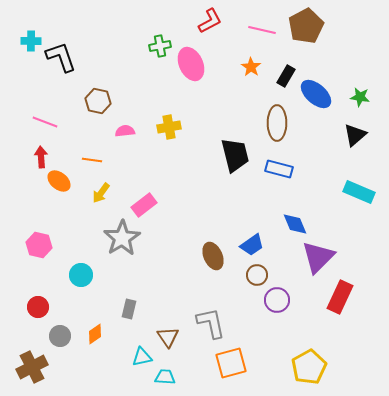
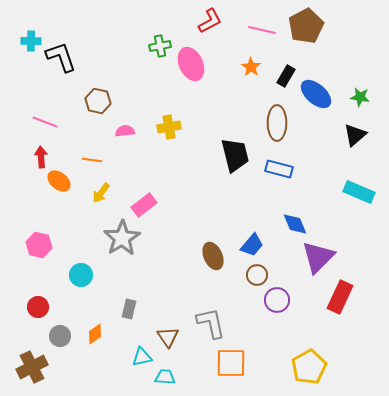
blue trapezoid at (252, 245): rotated 15 degrees counterclockwise
orange square at (231, 363): rotated 16 degrees clockwise
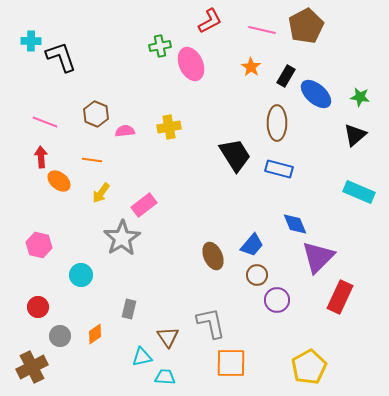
brown hexagon at (98, 101): moved 2 px left, 13 px down; rotated 10 degrees clockwise
black trapezoid at (235, 155): rotated 18 degrees counterclockwise
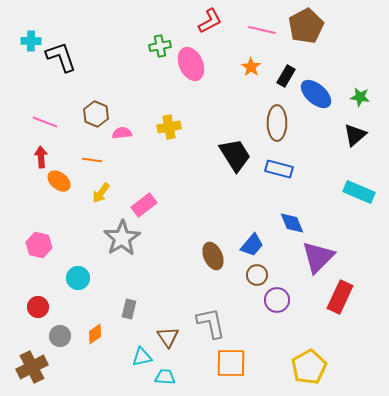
pink semicircle at (125, 131): moved 3 px left, 2 px down
blue diamond at (295, 224): moved 3 px left, 1 px up
cyan circle at (81, 275): moved 3 px left, 3 px down
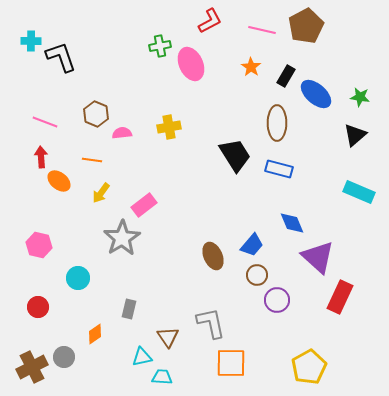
purple triangle at (318, 257): rotated 33 degrees counterclockwise
gray circle at (60, 336): moved 4 px right, 21 px down
cyan trapezoid at (165, 377): moved 3 px left
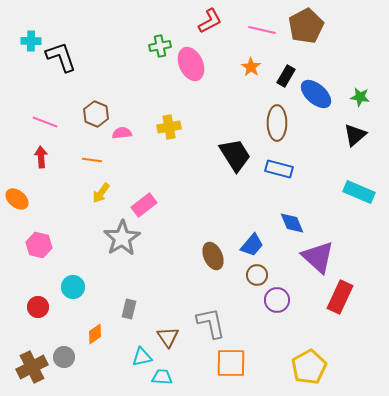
orange ellipse at (59, 181): moved 42 px left, 18 px down
cyan circle at (78, 278): moved 5 px left, 9 px down
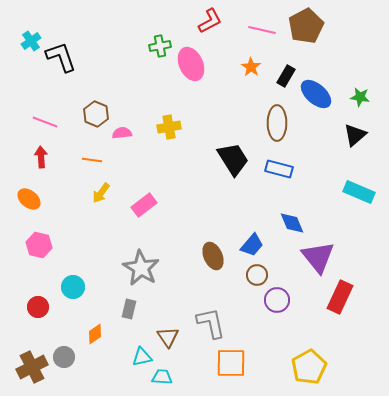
cyan cross at (31, 41): rotated 36 degrees counterclockwise
black trapezoid at (235, 155): moved 2 px left, 4 px down
orange ellipse at (17, 199): moved 12 px right
gray star at (122, 238): moved 19 px right, 30 px down; rotated 9 degrees counterclockwise
purple triangle at (318, 257): rotated 9 degrees clockwise
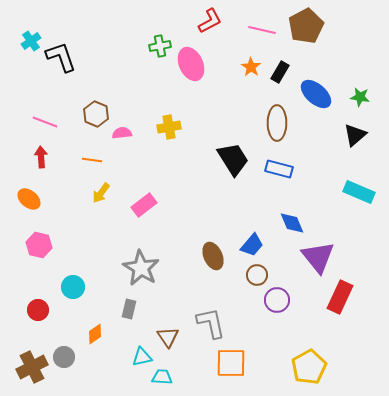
black rectangle at (286, 76): moved 6 px left, 4 px up
red circle at (38, 307): moved 3 px down
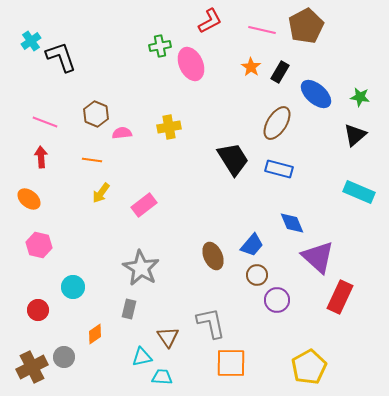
brown ellipse at (277, 123): rotated 32 degrees clockwise
purple triangle at (318, 257): rotated 9 degrees counterclockwise
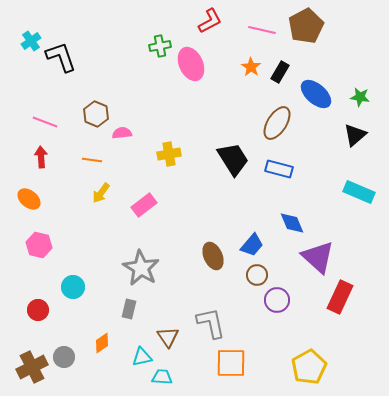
yellow cross at (169, 127): moved 27 px down
orange diamond at (95, 334): moved 7 px right, 9 px down
